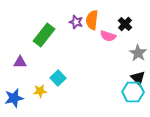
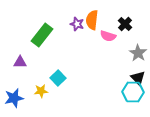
purple star: moved 1 px right, 2 px down
green rectangle: moved 2 px left
yellow star: moved 1 px right
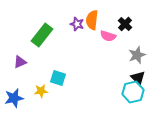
gray star: moved 1 px left, 2 px down; rotated 18 degrees clockwise
purple triangle: rotated 24 degrees counterclockwise
cyan square: rotated 28 degrees counterclockwise
cyan hexagon: rotated 15 degrees counterclockwise
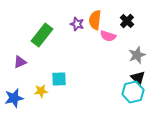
orange semicircle: moved 3 px right
black cross: moved 2 px right, 3 px up
cyan square: moved 1 px right, 1 px down; rotated 21 degrees counterclockwise
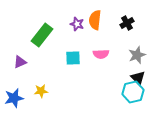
black cross: moved 2 px down; rotated 16 degrees clockwise
pink semicircle: moved 7 px left, 18 px down; rotated 21 degrees counterclockwise
cyan square: moved 14 px right, 21 px up
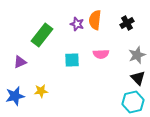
cyan square: moved 1 px left, 2 px down
cyan hexagon: moved 10 px down
blue star: moved 1 px right, 2 px up
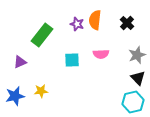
black cross: rotated 16 degrees counterclockwise
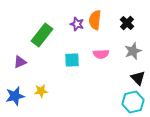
gray star: moved 4 px left, 4 px up
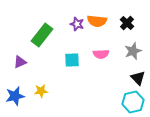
orange semicircle: moved 2 px right, 1 px down; rotated 90 degrees counterclockwise
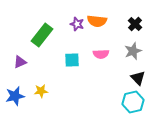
black cross: moved 8 px right, 1 px down
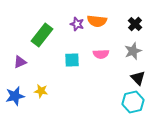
yellow star: rotated 16 degrees clockwise
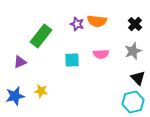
green rectangle: moved 1 px left, 1 px down
